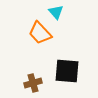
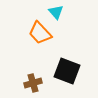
black square: rotated 16 degrees clockwise
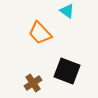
cyan triangle: moved 11 px right, 1 px up; rotated 14 degrees counterclockwise
brown cross: rotated 18 degrees counterclockwise
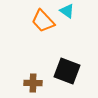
orange trapezoid: moved 3 px right, 12 px up
brown cross: rotated 36 degrees clockwise
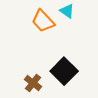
black square: moved 3 px left; rotated 24 degrees clockwise
brown cross: rotated 36 degrees clockwise
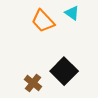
cyan triangle: moved 5 px right, 2 px down
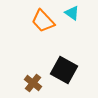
black square: moved 1 px up; rotated 16 degrees counterclockwise
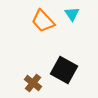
cyan triangle: moved 1 px down; rotated 21 degrees clockwise
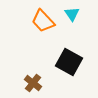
black square: moved 5 px right, 8 px up
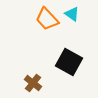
cyan triangle: rotated 21 degrees counterclockwise
orange trapezoid: moved 4 px right, 2 px up
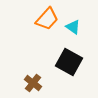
cyan triangle: moved 1 px right, 13 px down
orange trapezoid: rotated 95 degrees counterclockwise
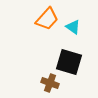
black square: rotated 12 degrees counterclockwise
brown cross: moved 17 px right; rotated 18 degrees counterclockwise
